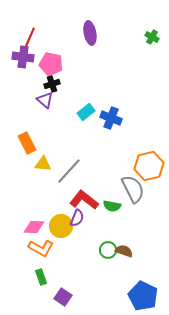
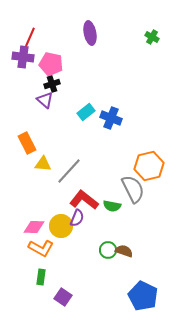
green rectangle: rotated 28 degrees clockwise
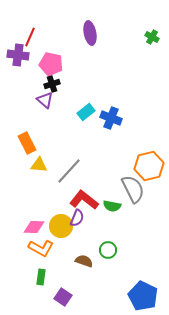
purple cross: moved 5 px left, 2 px up
yellow triangle: moved 4 px left, 1 px down
brown semicircle: moved 40 px left, 10 px down
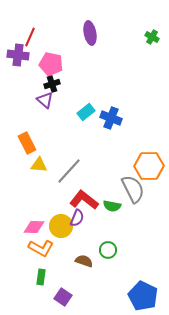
orange hexagon: rotated 12 degrees clockwise
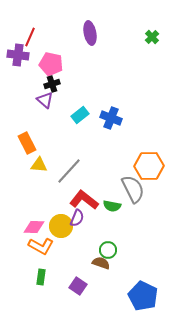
green cross: rotated 16 degrees clockwise
cyan rectangle: moved 6 px left, 3 px down
orange L-shape: moved 2 px up
brown semicircle: moved 17 px right, 2 px down
purple square: moved 15 px right, 11 px up
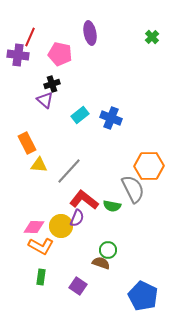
pink pentagon: moved 9 px right, 10 px up
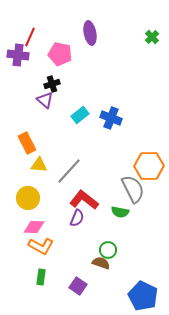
green semicircle: moved 8 px right, 6 px down
yellow circle: moved 33 px left, 28 px up
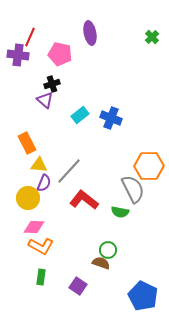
purple semicircle: moved 33 px left, 35 px up
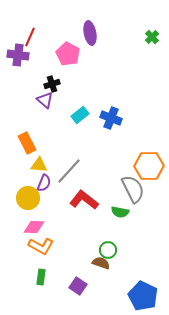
pink pentagon: moved 8 px right; rotated 15 degrees clockwise
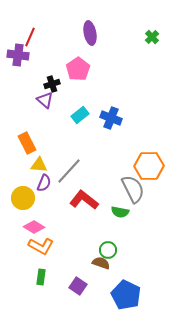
pink pentagon: moved 10 px right, 15 px down; rotated 10 degrees clockwise
yellow circle: moved 5 px left
pink diamond: rotated 30 degrees clockwise
blue pentagon: moved 17 px left, 1 px up
